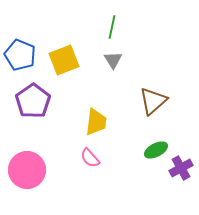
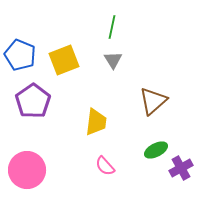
pink semicircle: moved 15 px right, 8 px down
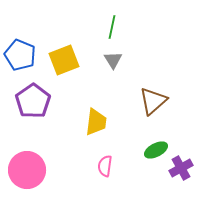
pink semicircle: rotated 50 degrees clockwise
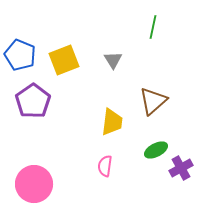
green line: moved 41 px right
yellow trapezoid: moved 16 px right
pink circle: moved 7 px right, 14 px down
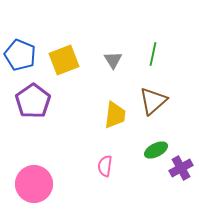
green line: moved 27 px down
yellow trapezoid: moved 3 px right, 7 px up
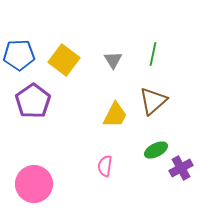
blue pentagon: moved 1 px left; rotated 24 degrees counterclockwise
yellow square: rotated 32 degrees counterclockwise
yellow trapezoid: rotated 20 degrees clockwise
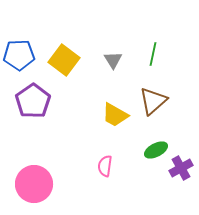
yellow trapezoid: rotated 92 degrees clockwise
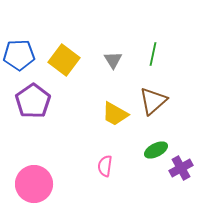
yellow trapezoid: moved 1 px up
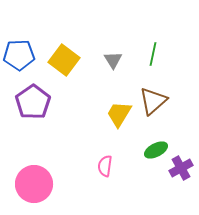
purple pentagon: moved 1 px down
yellow trapezoid: moved 4 px right; rotated 92 degrees clockwise
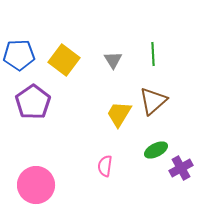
green line: rotated 15 degrees counterclockwise
pink circle: moved 2 px right, 1 px down
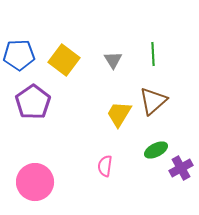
pink circle: moved 1 px left, 3 px up
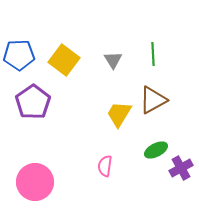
brown triangle: moved 1 px up; rotated 12 degrees clockwise
